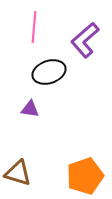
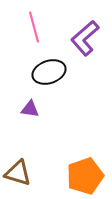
pink line: rotated 20 degrees counterclockwise
purple L-shape: moved 2 px up
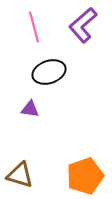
purple L-shape: moved 2 px left, 13 px up
brown triangle: moved 2 px right, 2 px down
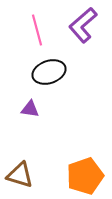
pink line: moved 3 px right, 3 px down
